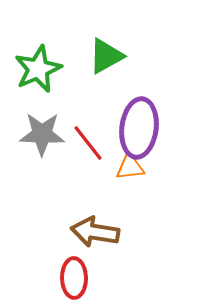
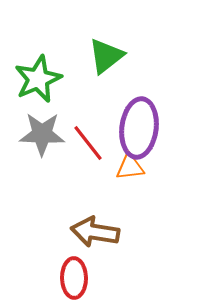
green triangle: rotated 9 degrees counterclockwise
green star: moved 10 px down
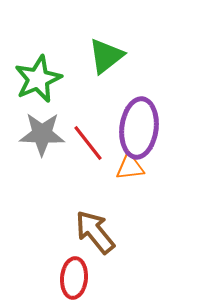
brown arrow: rotated 42 degrees clockwise
red ellipse: rotated 6 degrees clockwise
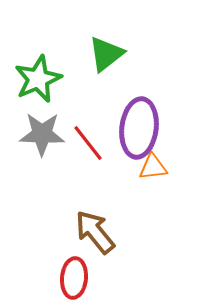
green triangle: moved 2 px up
orange triangle: moved 23 px right
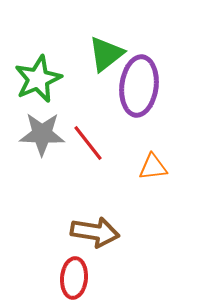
purple ellipse: moved 42 px up
brown arrow: rotated 138 degrees clockwise
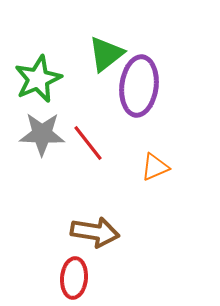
orange triangle: moved 2 px right; rotated 16 degrees counterclockwise
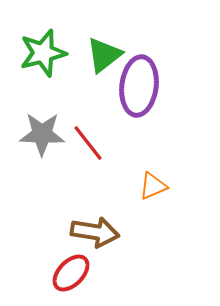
green triangle: moved 2 px left, 1 px down
green star: moved 5 px right, 26 px up; rotated 9 degrees clockwise
orange triangle: moved 2 px left, 19 px down
red ellipse: moved 3 px left, 5 px up; rotated 39 degrees clockwise
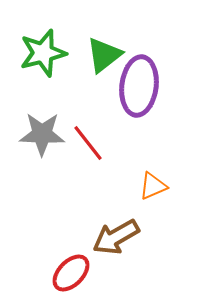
brown arrow: moved 21 px right, 5 px down; rotated 141 degrees clockwise
